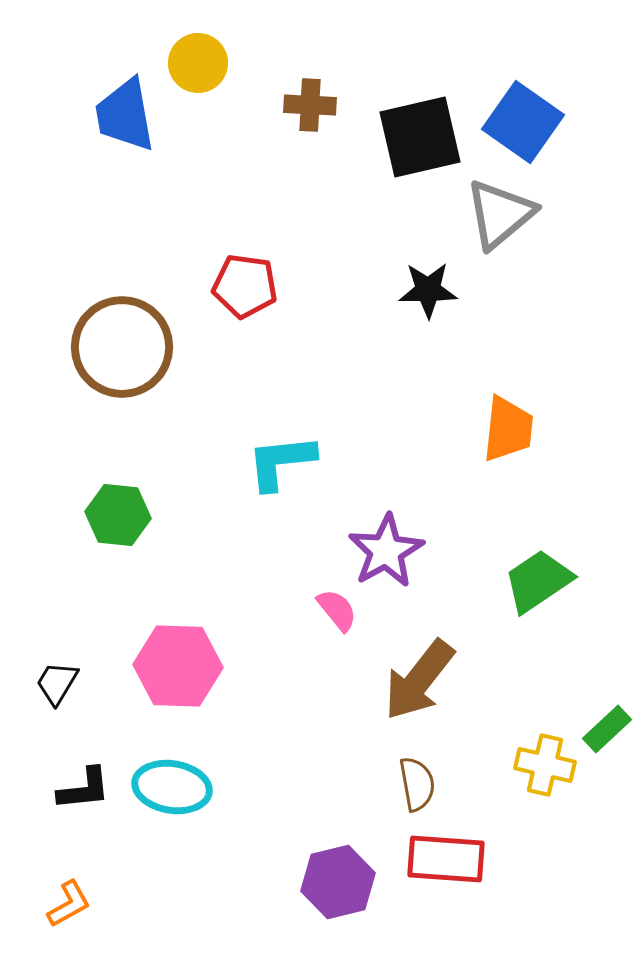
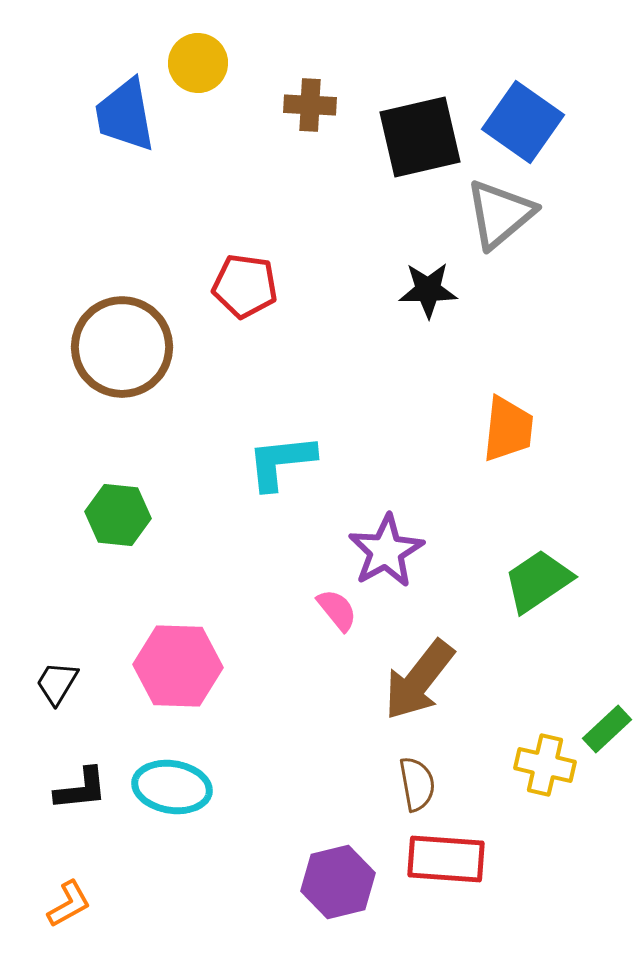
black L-shape: moved 3 px left
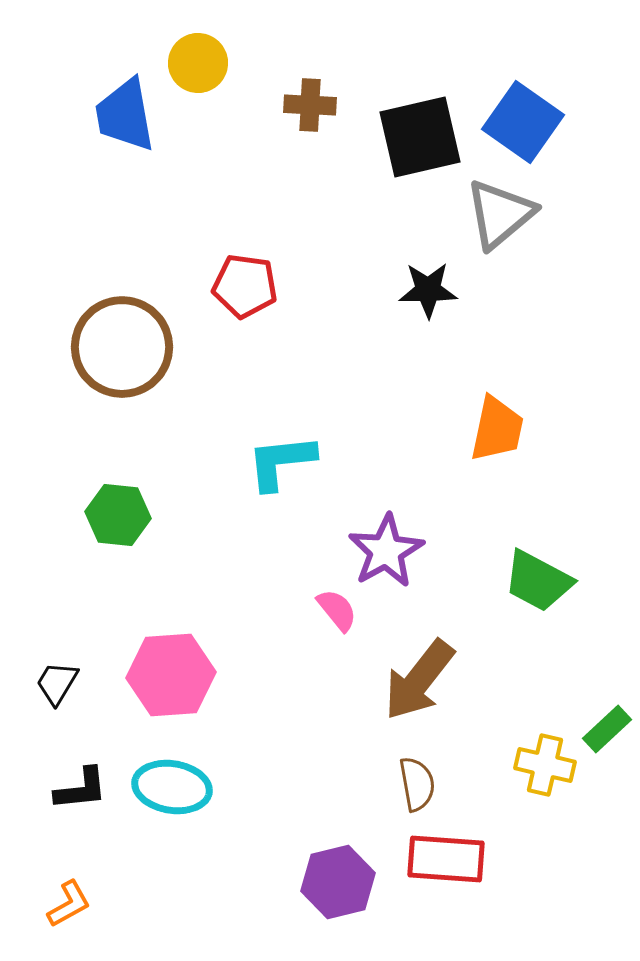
orange trapezoid: moved 11 px left; rotated 6 degrees clockwise
green trapezoid: rotated 118 degrees counterclockwise
pink hexagon: moved 7 px left, 9 px down; rotated 6 degrees counterclockwise
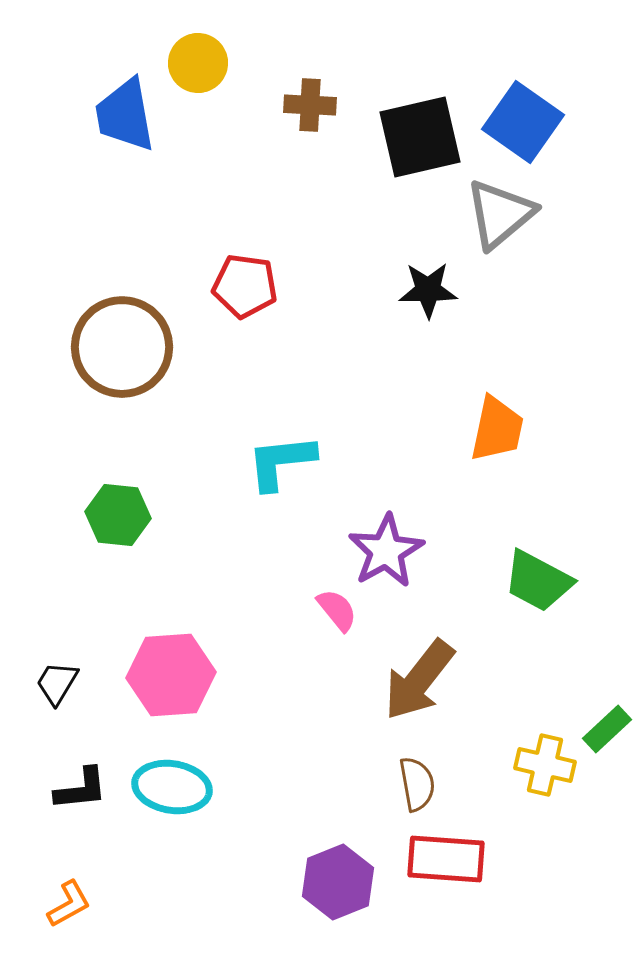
purple hexagon: rotated 8 degrees counterclockwise
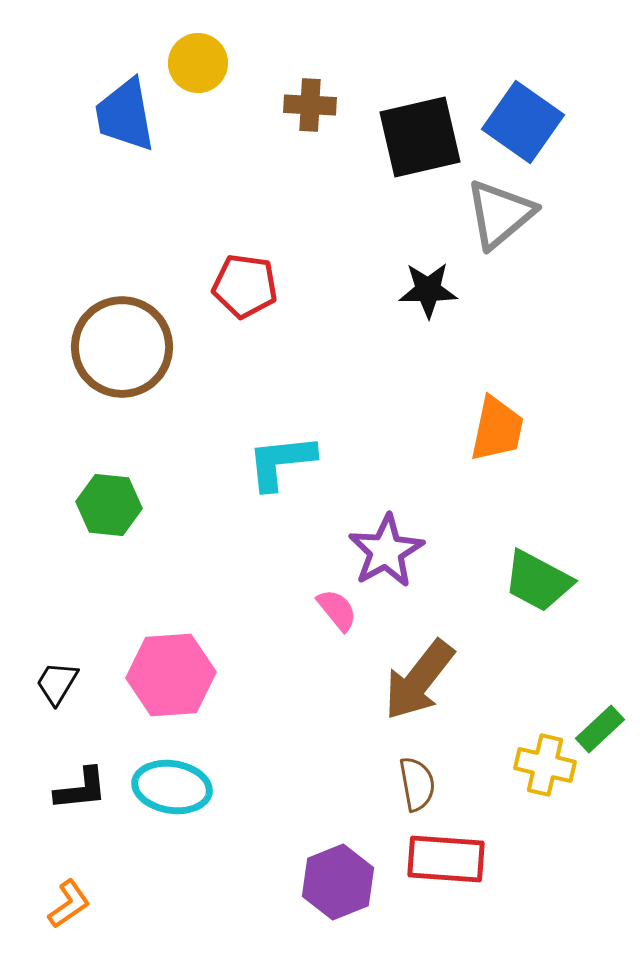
green hexagon: moved 9 px left, 10 px up
green rectangle: moved 7 px left
orange L-shape: rotated 6 degrees counterclockwise
